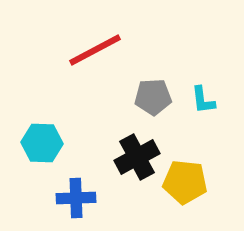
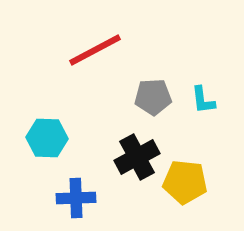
cyan hexagon: moved 5 px right, 5 px up
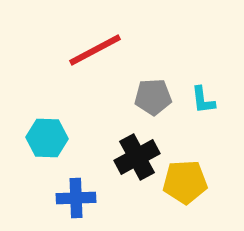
yellow pentagon: rotated 9 degrees counterclockwise
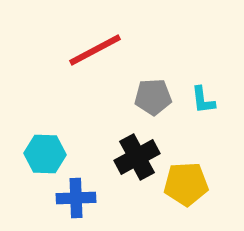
cyan hexagon: moved 2 px left, 16 px down
yellow pentagon: moved 1 px right, 2 px down
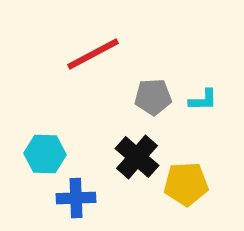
red line: moved 2 px left, 4 px down
cyan L-shape: rotated 84 degrees counterclockwise
black cross: rotated 21 degrees counterclockwise
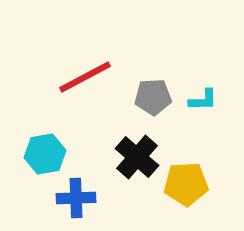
red line: moved 8 px left, 23 px down
cyan hexagon: rotated 12 degrees counterclockwise
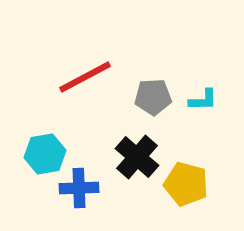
yellow pentagon: rotated 18 degrees clockwise
blue cross: moved 3 px right, 10 px up
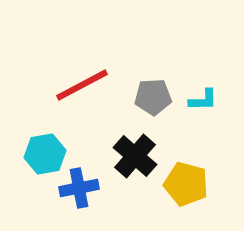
red line: moved 3 px left, 8 px down
black cross: moved 2 px left, 1 px up
blue cross: rotated 9 degrees counterclockwise
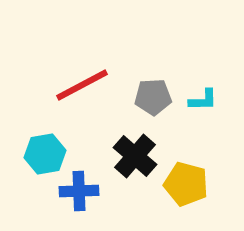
blue cross: moved 3 px down; rotated 9 degrees clockwise
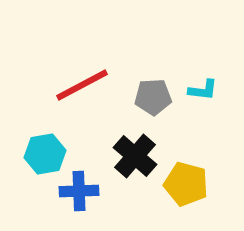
cyan L-shape: moved 10 px up; rotated 8 degrees clockwise
